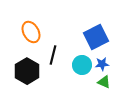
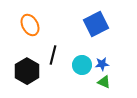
orange ellipse: moved 1 px left, 7 px up
blue square: moved 13 px up
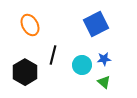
blue star: moved 2 px right, 5 px up
black hexagon: moved 2 px left, 1 px down
green triangle: rotated 16 degrees clockwise
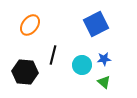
orange ellipse: rotated 65 degrees clockwise
black hexagon: rotated 25 degrees counterclockwise
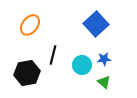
blue square: rotated 15 degrees counterclockwise
black hexagon: moved 2 px right, 1 px down; rotated 15 degrees counterclockwise
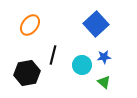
blue star: moved 2 px up
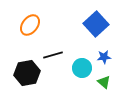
black line: rotated 60 degrees clockwise
cyan circle: moved 3 px down
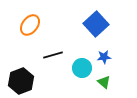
black hexagon: moved 6 px left, 8 px down; rotated 10 degrees counterclockwise
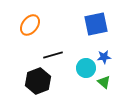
blue square: rotated 30 degrees clockwise
cyan circle: moved 4 px right
black hexagon: moved 17 px right
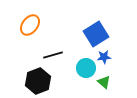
blue square: moved 10 px down; rotated 20 degrees counterclockwise
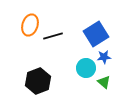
orange ellipse: rotated 20 degrees counterclockwise
black line: moved 19 px up
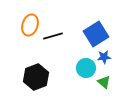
black hexagon: moved 2 px left, 4 px up
